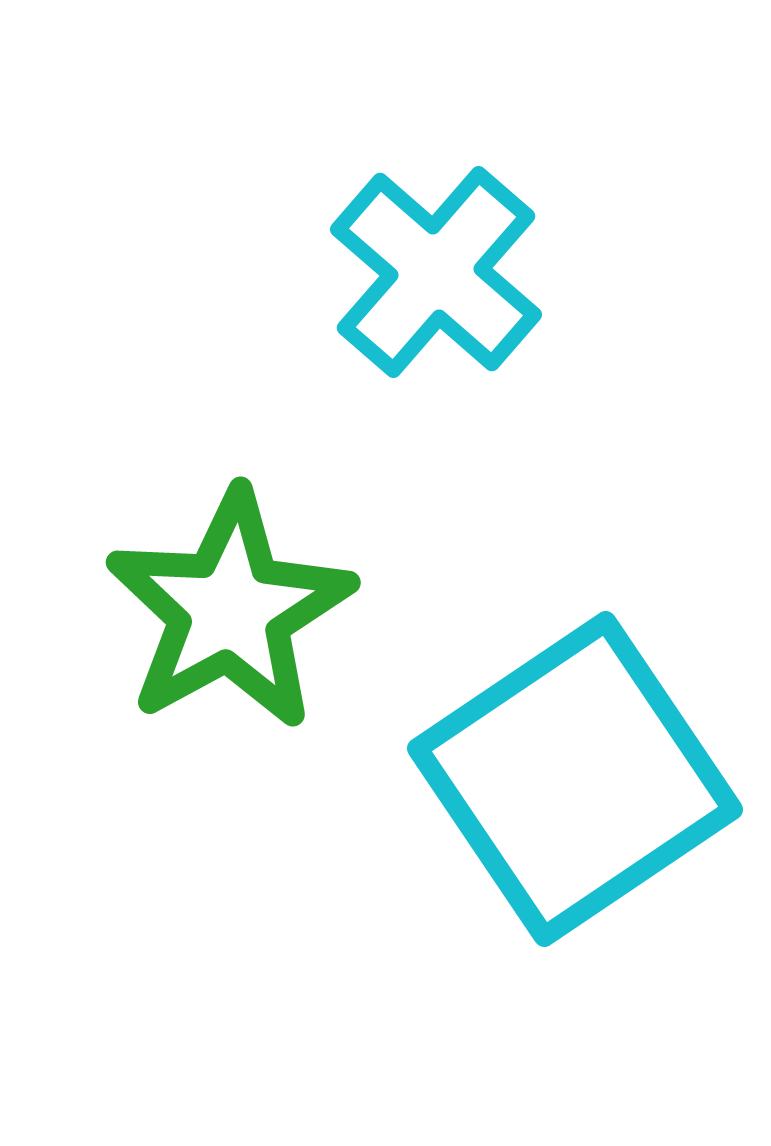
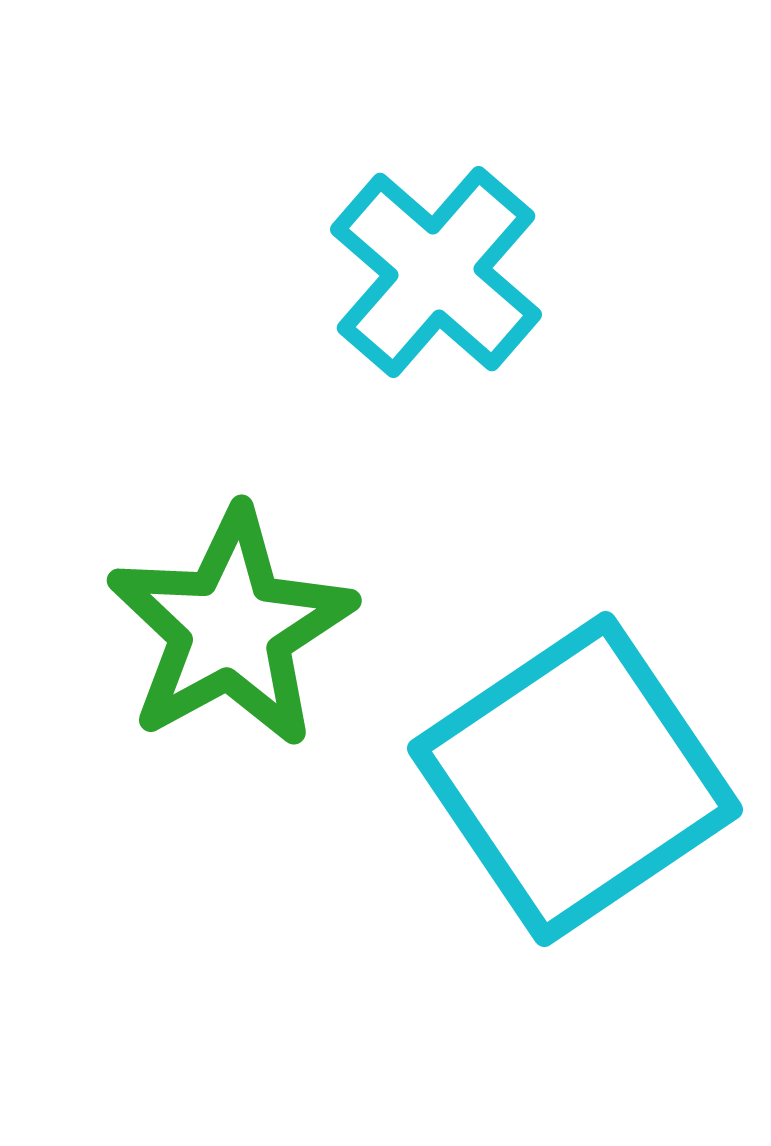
green star: moved 1 px right, 18 px down
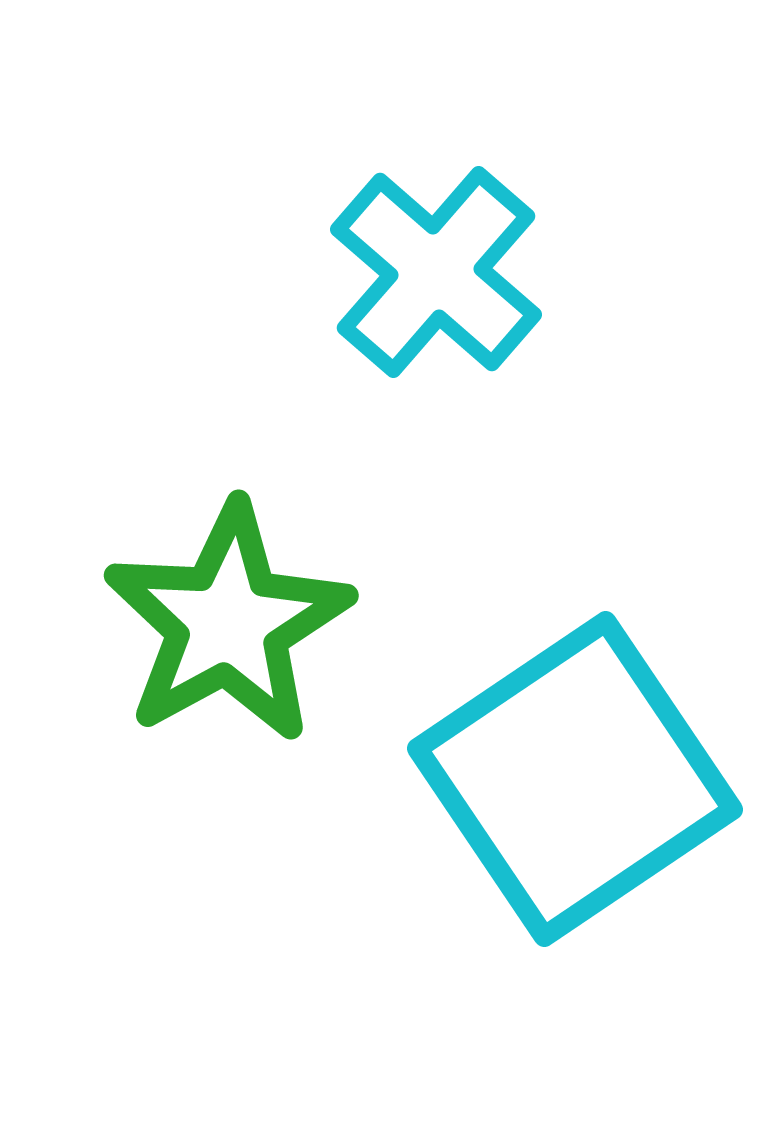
green star: moved 3 px left, 5 px up
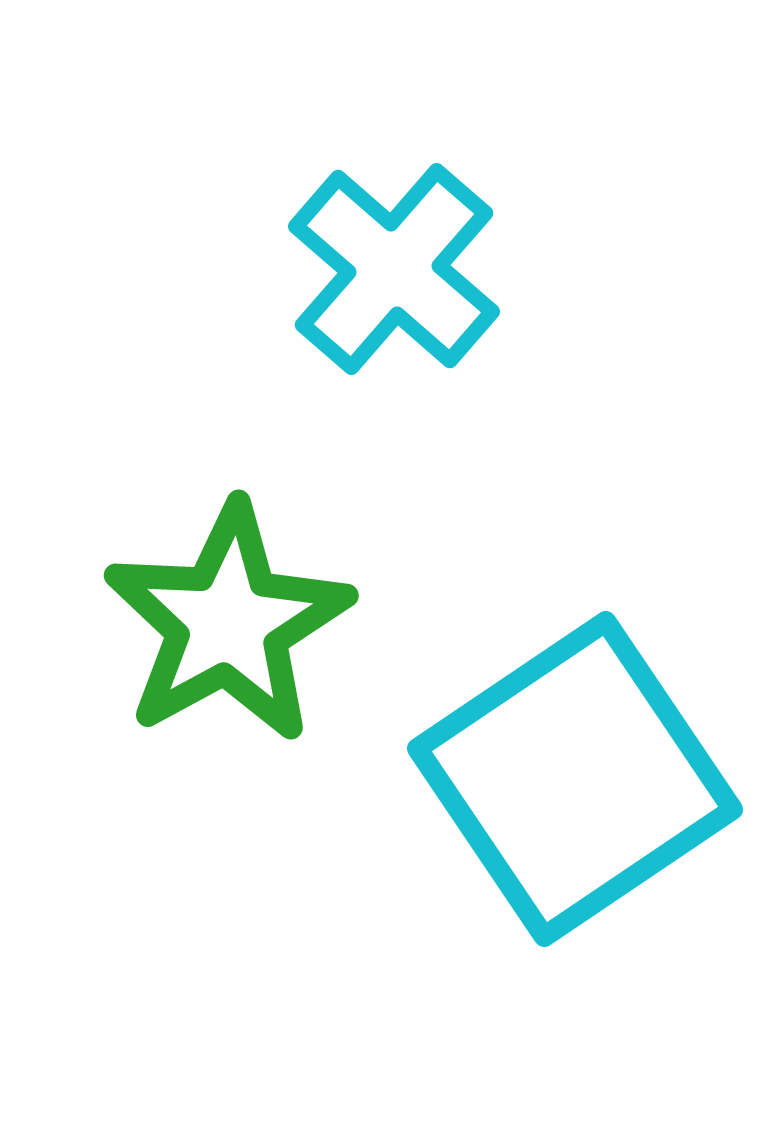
cyan cross: moved 42 px left, 3 px up
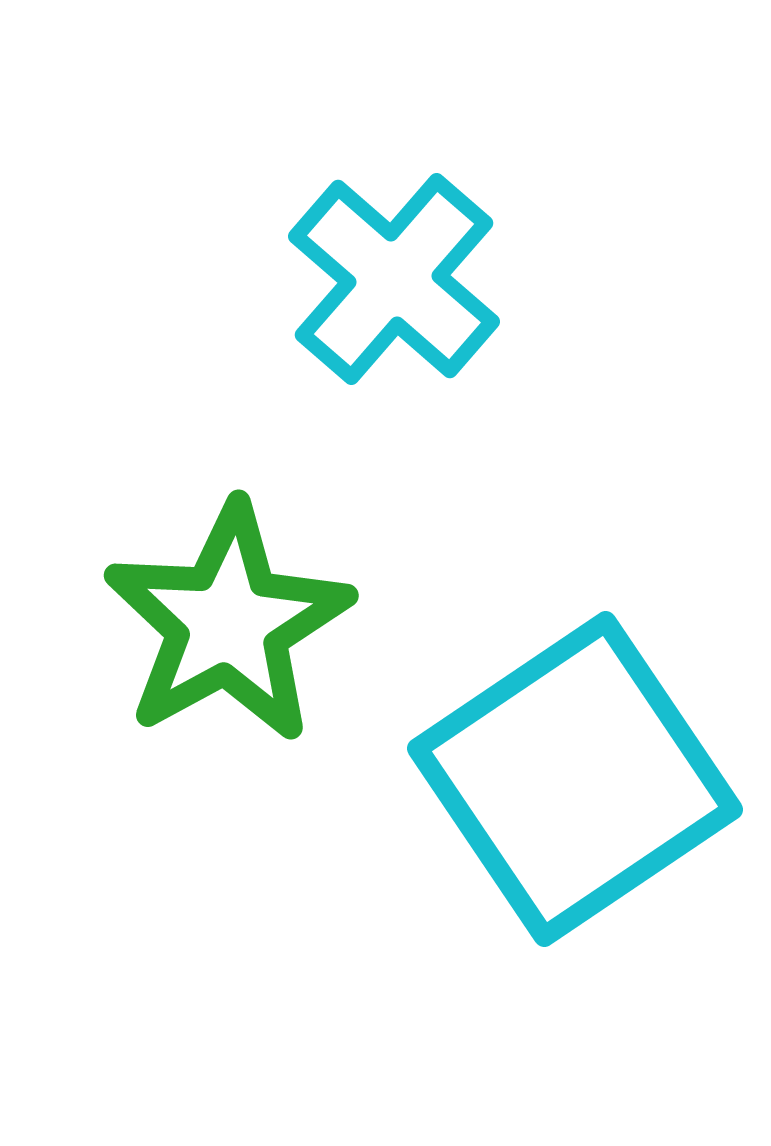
cyan cross: moved 10 px down
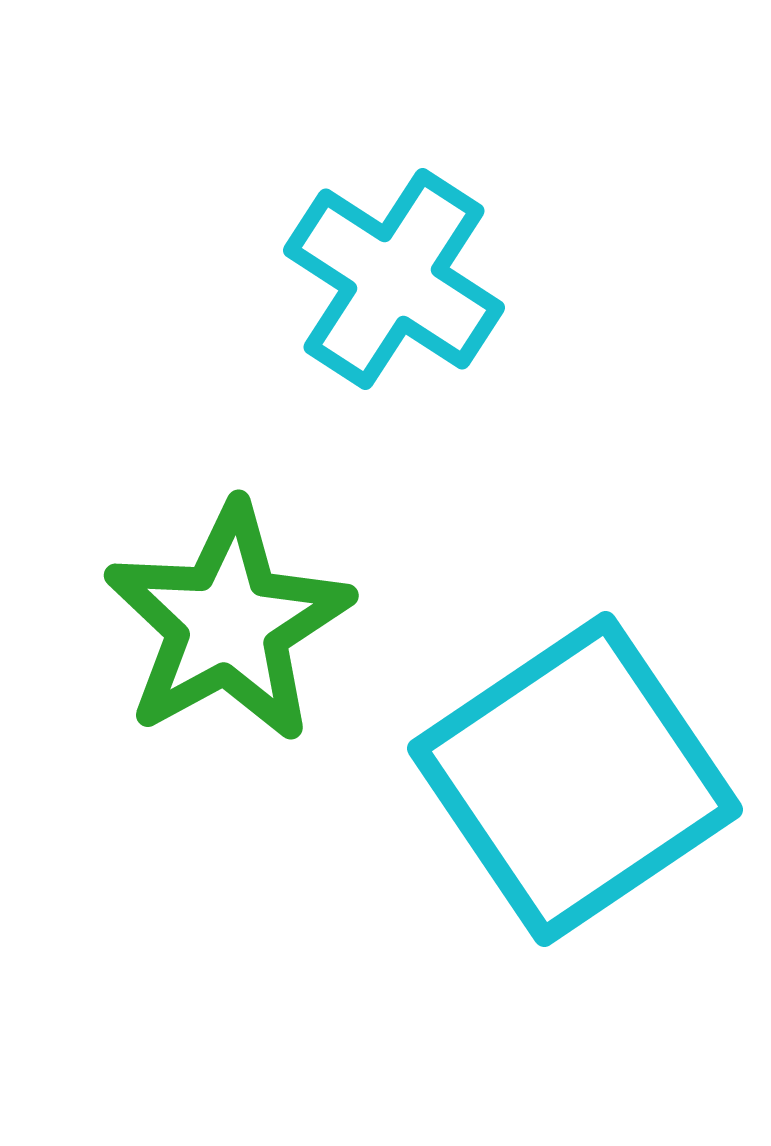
cyan cross: rotated 8 degrees counterclockwise
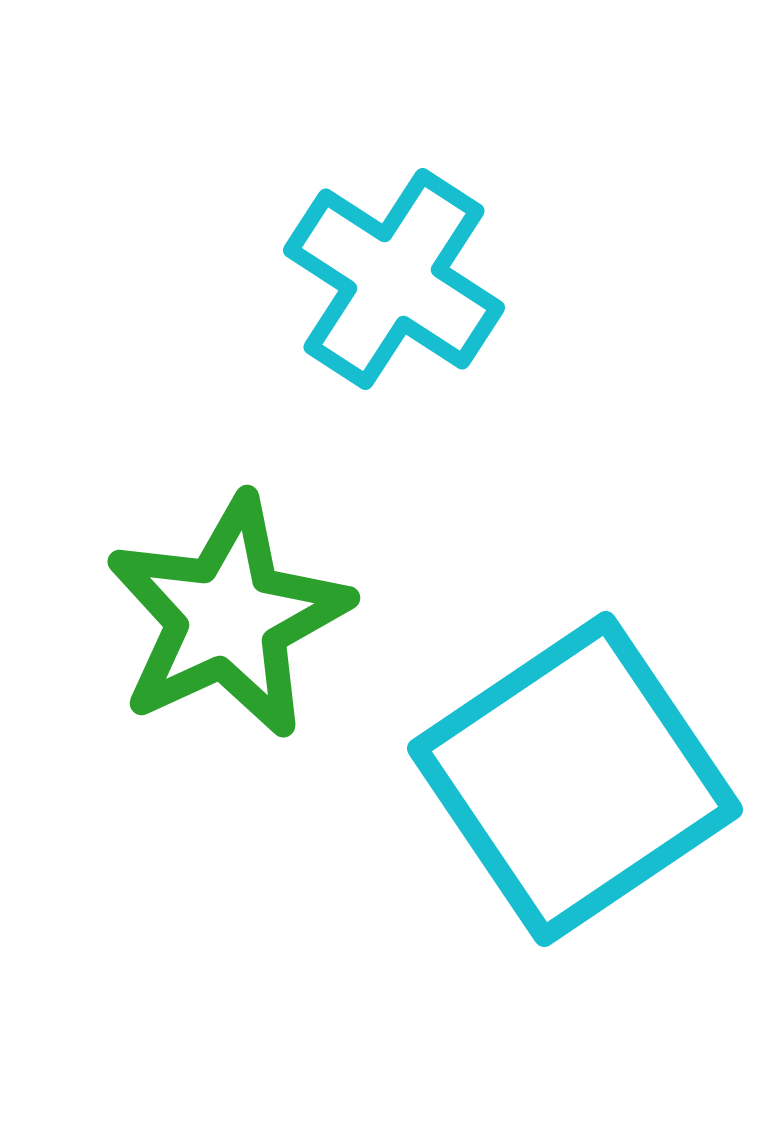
green star: moved 6 px up; rotated 4 degrees clockwise
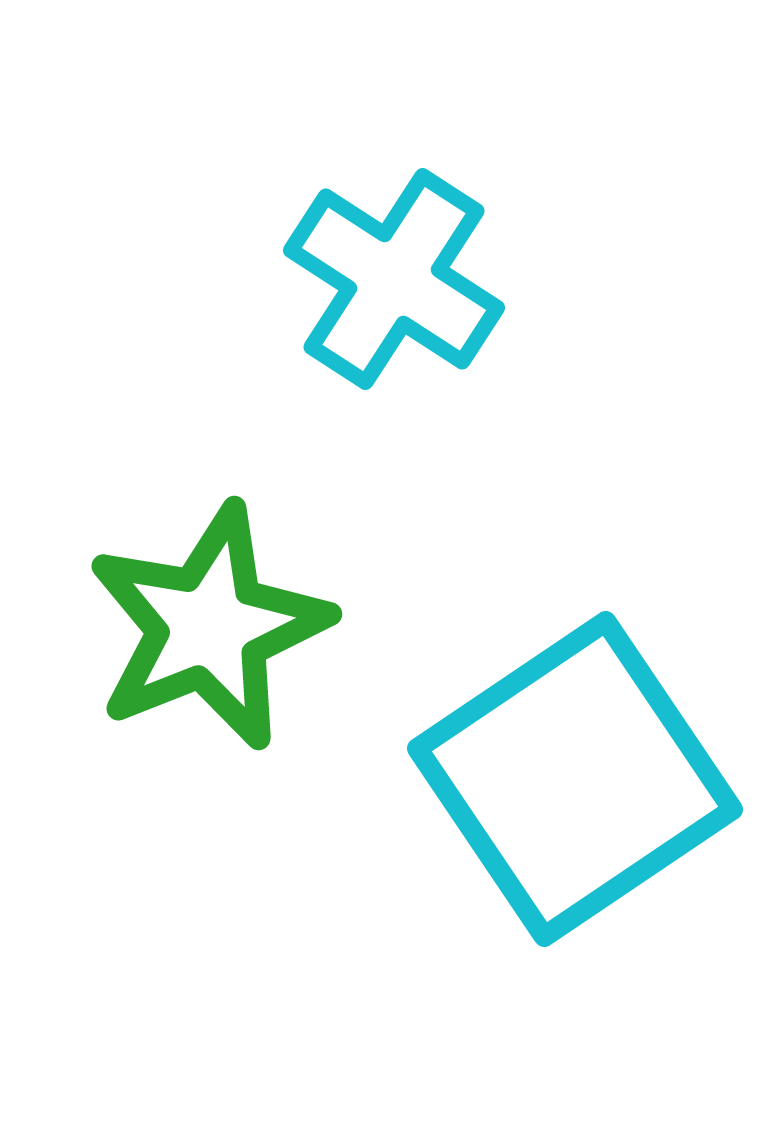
green star: moved 19 px left, 10 px down; rotated 3 degrees clockwise
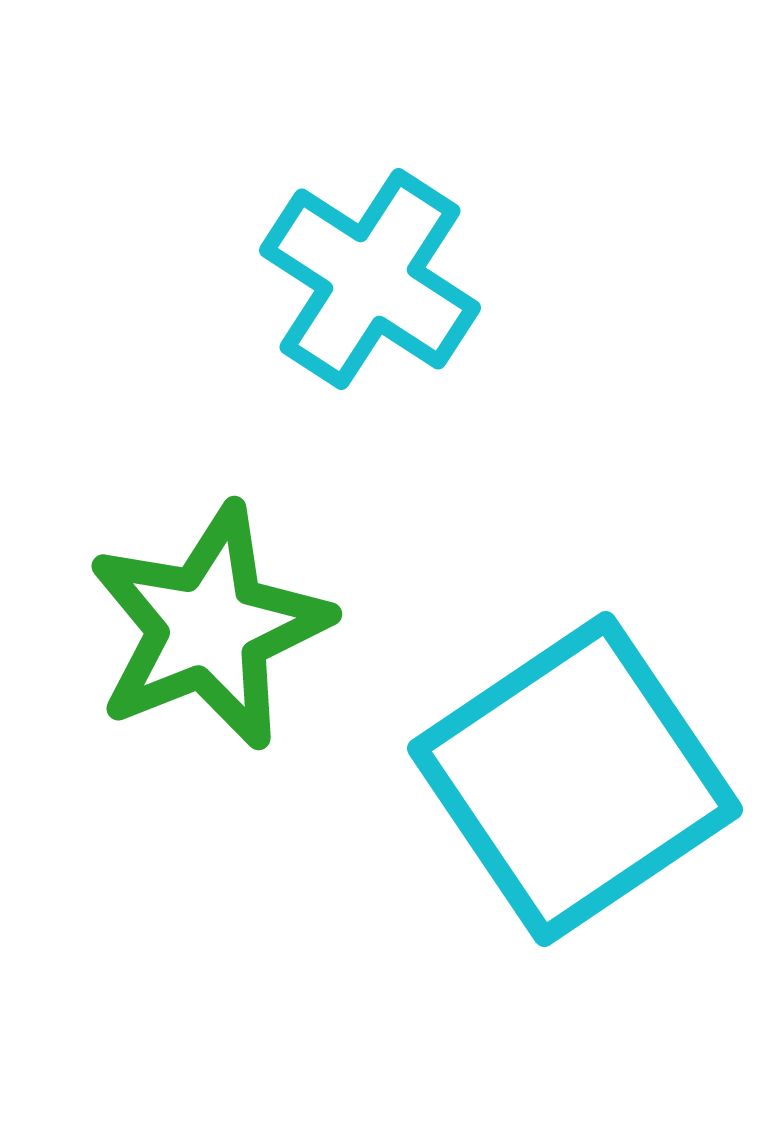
cyan cross: moved 24 px left
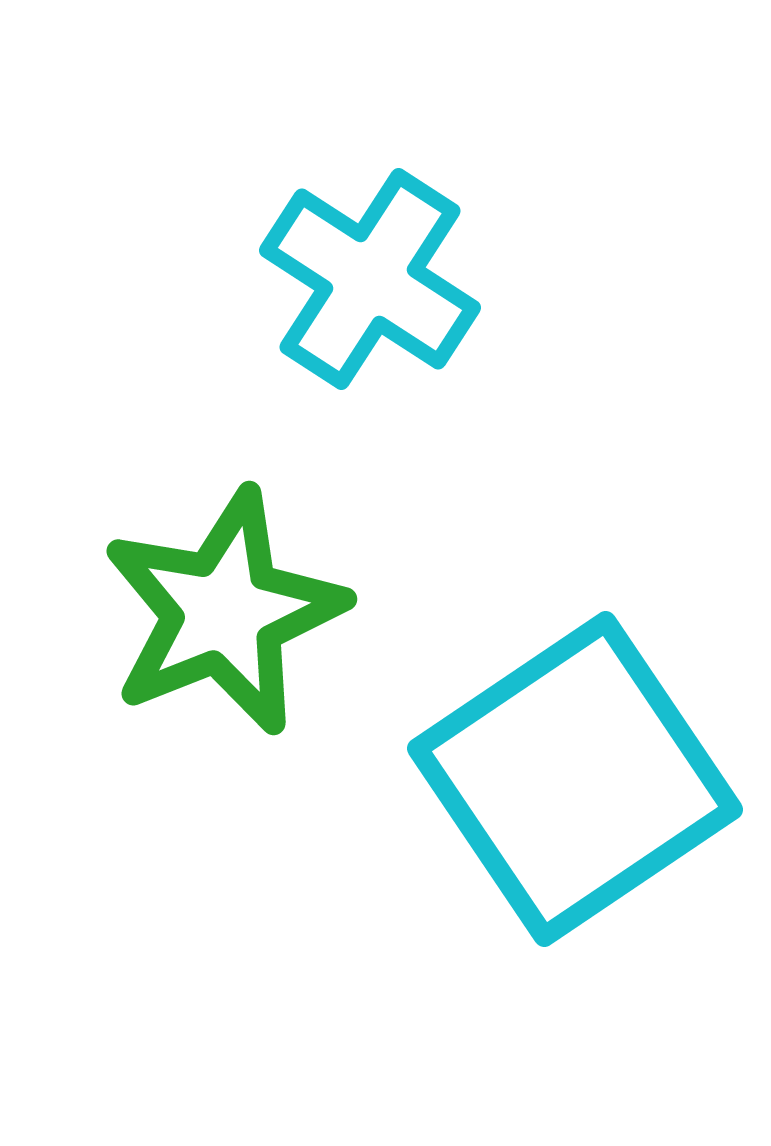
green star: moved 15 px right, 15 px up
